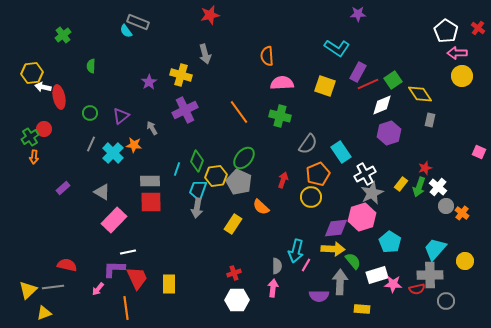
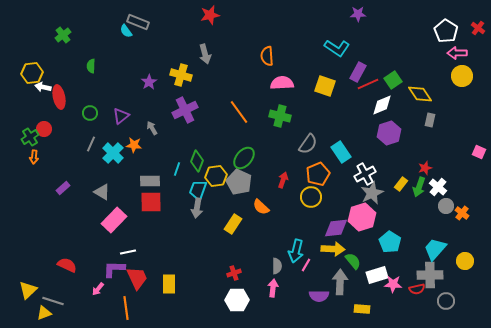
red semicircle at (67, 265): rotated 12 degrees clockwise
gray line at (53, 287): moved 14 px down; rotated 25 degrees clockwise
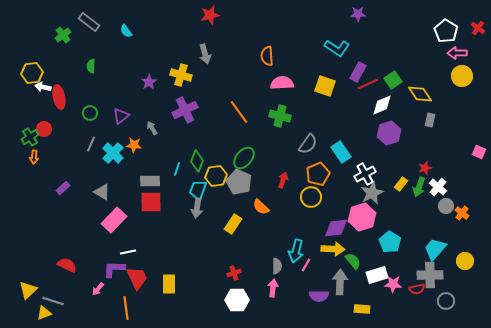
gray rectangle at (138, 22): moved 49 px left; rotated 15 degrees clockwise
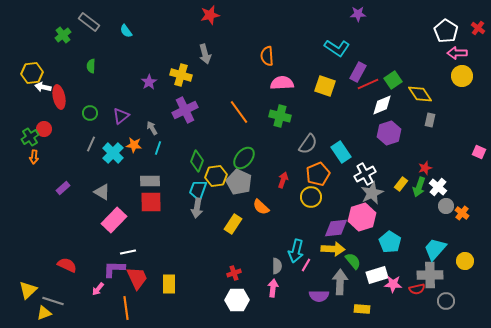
cyan line at (177, 169): moved 19 px left, 21 px up
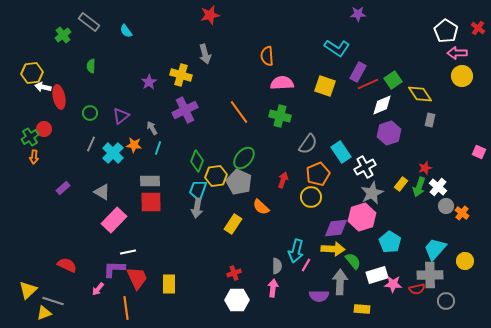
white cross at (365, 174): moved 7 px up
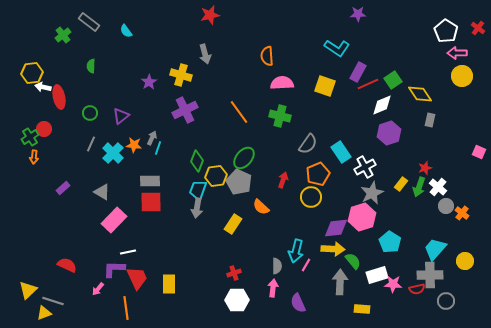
gray arrow at (152, 128): moved 10 px down; rotated 56 degrees clockwise
purple semicircle at (319, 296): moved 21 px left, 7 px down; rotated 66 degrees clockwise
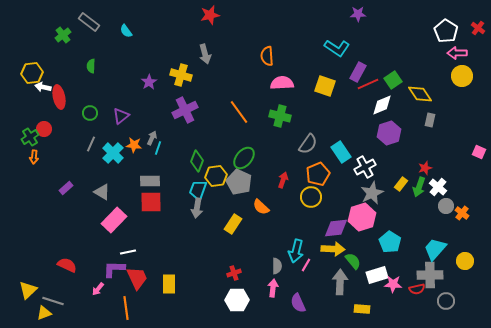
purple rectangle at (63, 188): moved 3 px right
